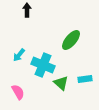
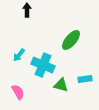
green triangle: moved 2 px down; rotated 28 degrees counterclockwise
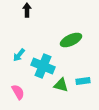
green ellipse: rotated 25 degrees clockwise
cyan cross: moved 1 px down
cyan rectangle: moved 2 px left, 2 px down
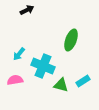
black arrow: rotated 64 degrees clockwise
green ellipse: rotated 45 degrees counterclockwise
cyan arrow: moved 1 px up
cyan rectangle: rotated 24 degrees counterclockwise
pink semicircle: moved 3 px left, 12 px up; rotated 70 degrees counterclockwise
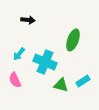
black arrow: moved 1 px right, 10 px down; rotated 32 degrees clockwise
green ellipse: moved 2 px right
cyan cross: moved 2 px right, 4 px up
pink semicircle: rotated 105 degrees counterclockwise
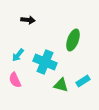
cyan arrow: moved 1 px left, 1 px down
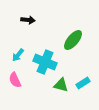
green ellipse: rotated 20 degrees clockwise
cyan rectangle: moved 2 px down
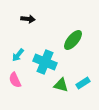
black arrow: moved 1 px up
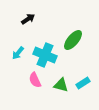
black arrow: rotated 40 degrees counterclockwise
cyan arrow: moved 2 px up
cyan cross: moved 7 px up
pink semicircle: moved 20 px right
